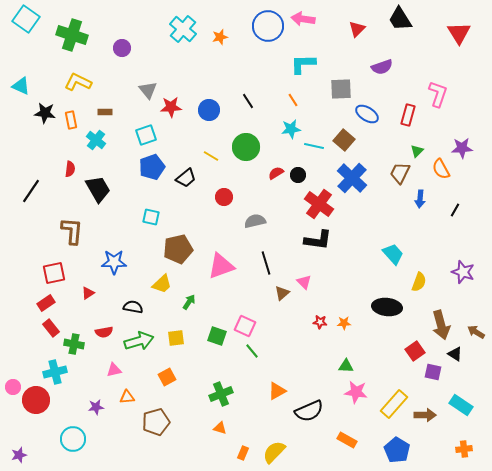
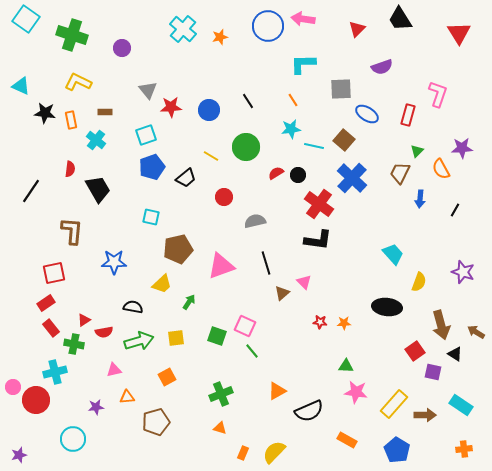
red triangle at (88, 293): moved 4 px left, 27 px down
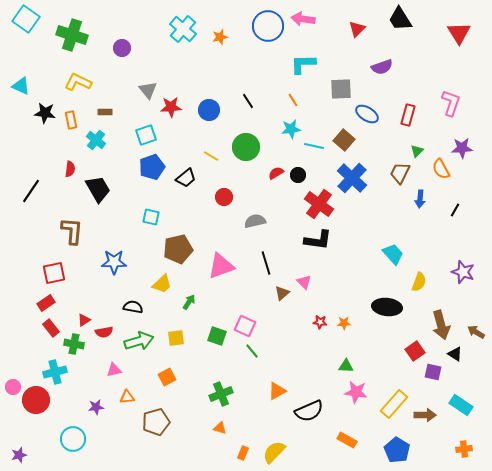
pink L-shape at (438, 94): moved 13 px right, 9 px down
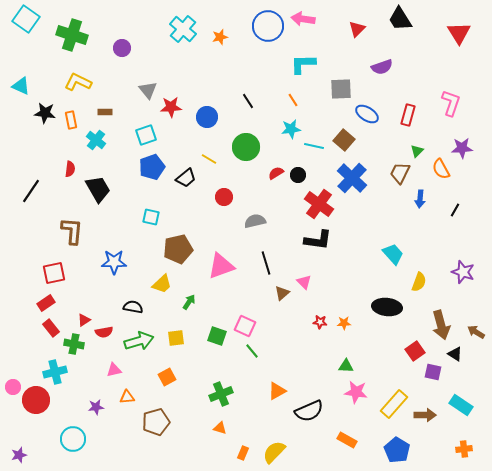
blue circle at (209, 110): moved 2 px left, 7 px down
yellow line at (211, 156): moved 2 px left, 3 px down
